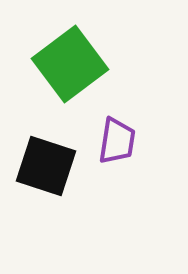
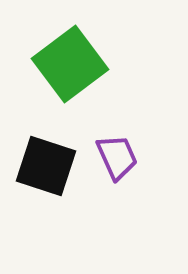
purple trapezoid: moved 16 px down; rotated 33 degrees counterclockwise
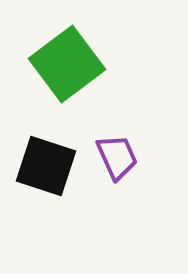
green square: moved 3 px left
